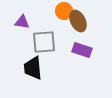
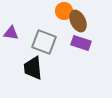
purple triangle: moved 11 px left, 11 px down
gray square: rotated 25 degrees clockwise
purple rectangle: moved 1 px left, 7 px up
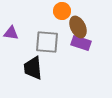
orange circle: moved 2 px left
brown ellipse: moved 6 px down
gray square: moved 3 px right; rotated 15 degrees counterclockwise
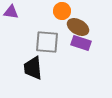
brown ellipse: rotated 35 degrees counterclockwise
purple triangle: moved 21 px up
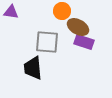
purple rectangle: moved 3 px right, 1 px up
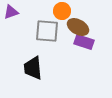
purple triangle: rotated 28 degrees counterclockwise
gray square: moved 11 px up
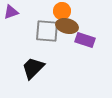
brown ellipse: moved 11 px left, 1 px up; rotated 15 degrees counterclockwise
purple rectangle: moved 1 px right, 2 px up
black trapezoid: rotated 50 degrees clockwise
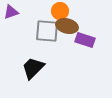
orange circle: moved 2 px left
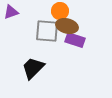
purple rectangle: moved 10 px left
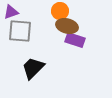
gray square: moved 27 px left
